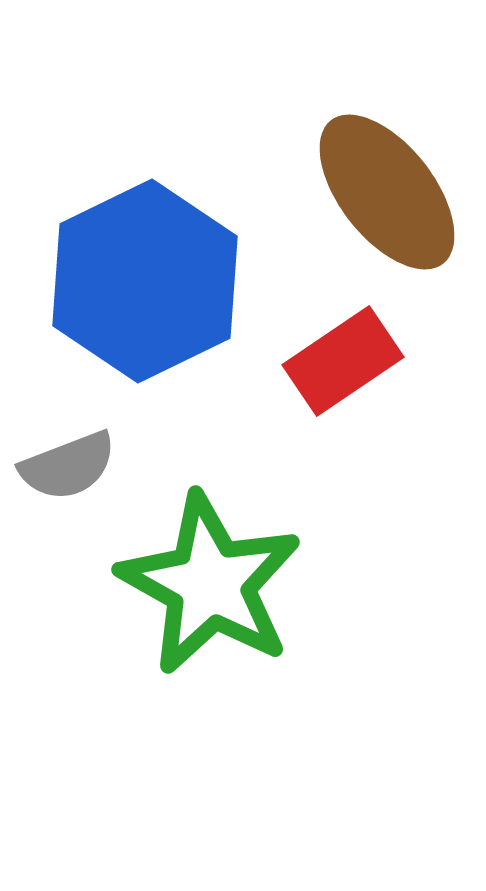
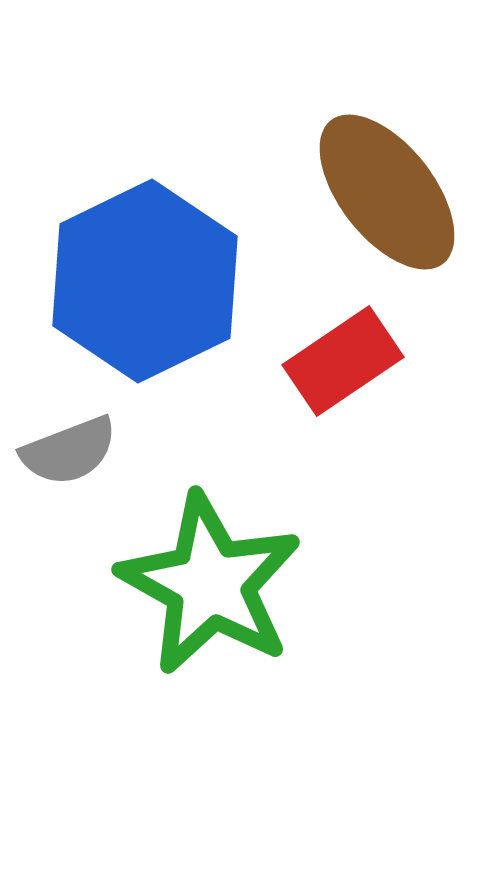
gray semicircle: moved 1 px right, 15 px up
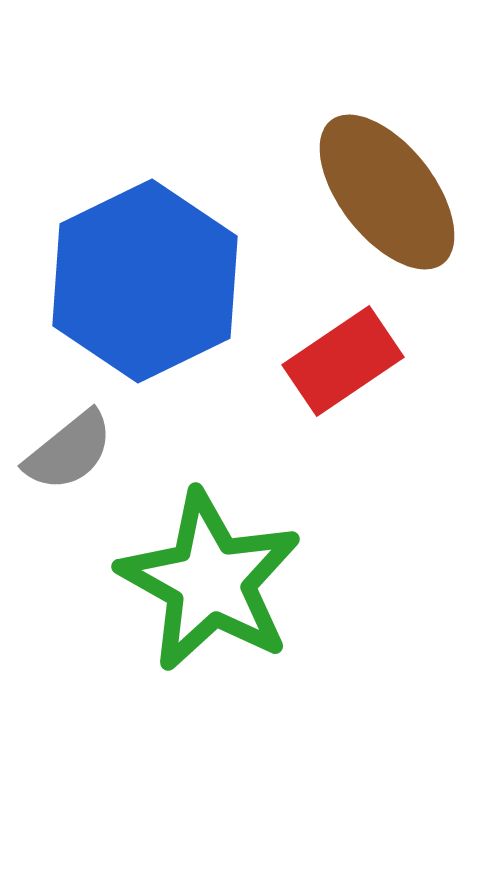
gray semicircle: rotated 18 degrees counterclockwise
green star: moved 3 px up
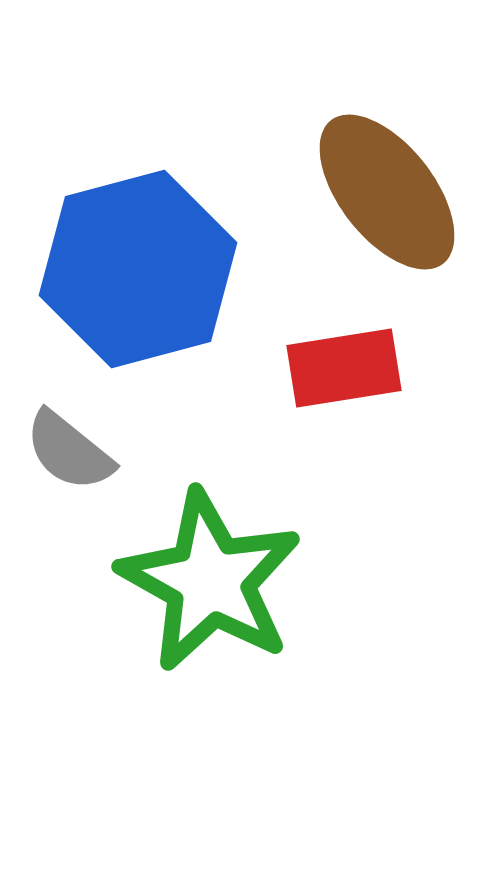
blue hexagon: moved 7 px left, 12 px up; rotated 11 degrees clockwise
red rectangle: moved 1 px right, 7 px down; rotated 25 degrees clockwise
gray semicircle: rotated 78 degrees clockwise
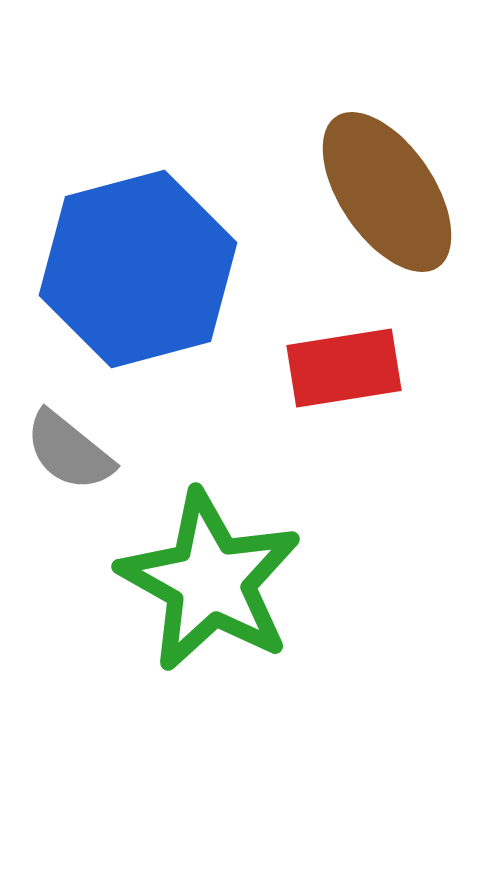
brown ellipse: rotated 4 degrees clockwise
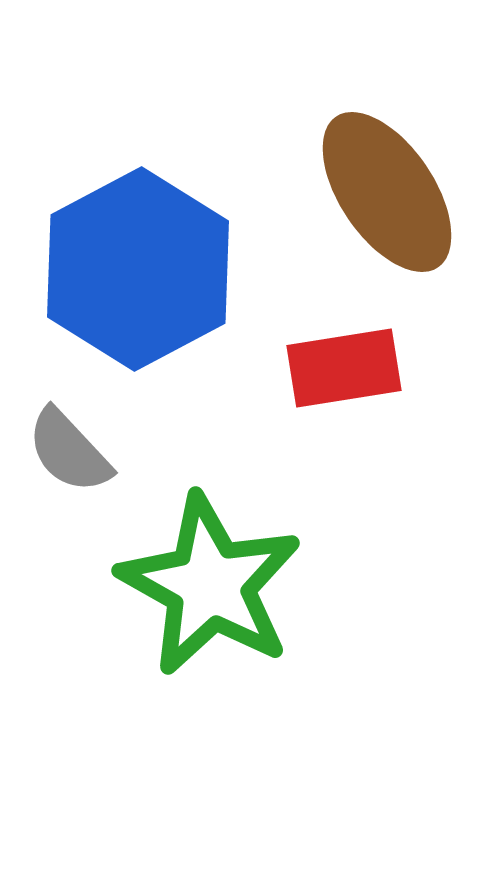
blue hexagon: rotated 13 degrees counterclockwise
gray semicircle: rotated 8 degrees clockwise
green star: moved 4 px down
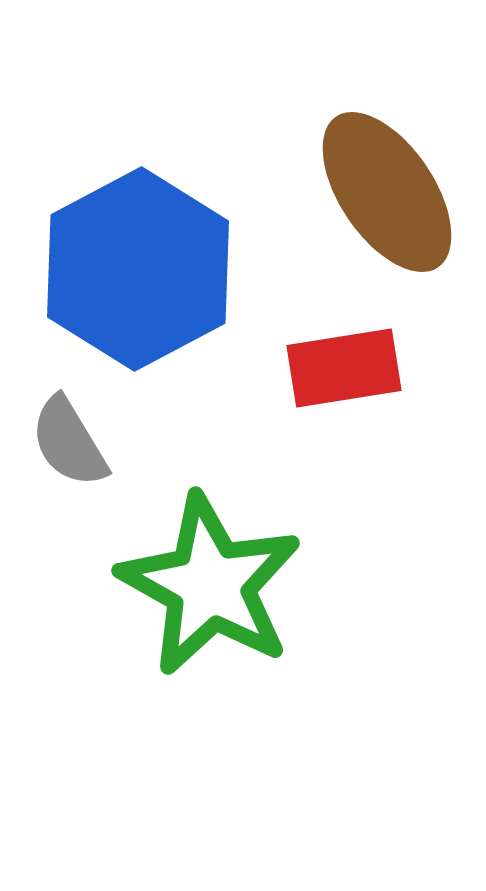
gray semicircle: moved 9 px up; rotated 12 degrees clockwise
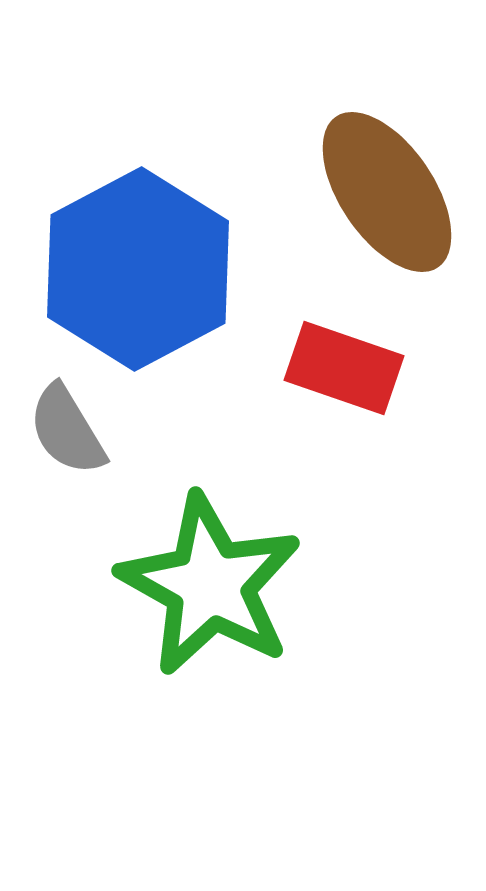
red rectangle: rotated 28 degrees clockwise
gray semicircle: moved 2 px left, 12 px up
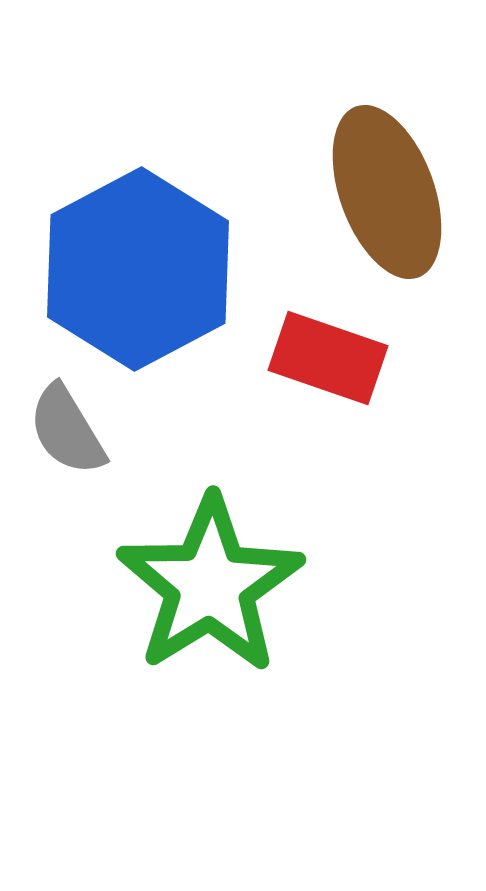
brown ellipse: rotated 14 degrees clockwise
red rectangle: moved 16 px left, 10 px up
green star: rotated 11 degrees clockwise
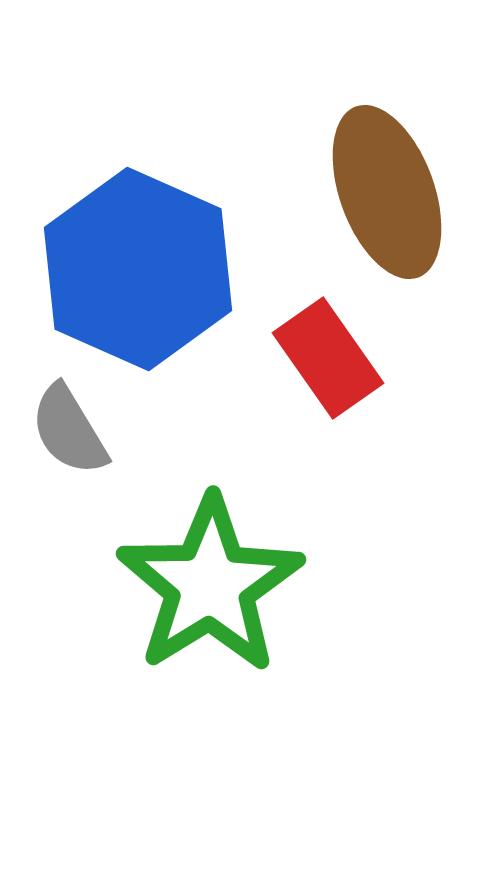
blue hexagon: rotated 8 degrees counterclockwise
red rectangle: rotated 36 degrees clockwise
gray semicircle: moved 2 px right
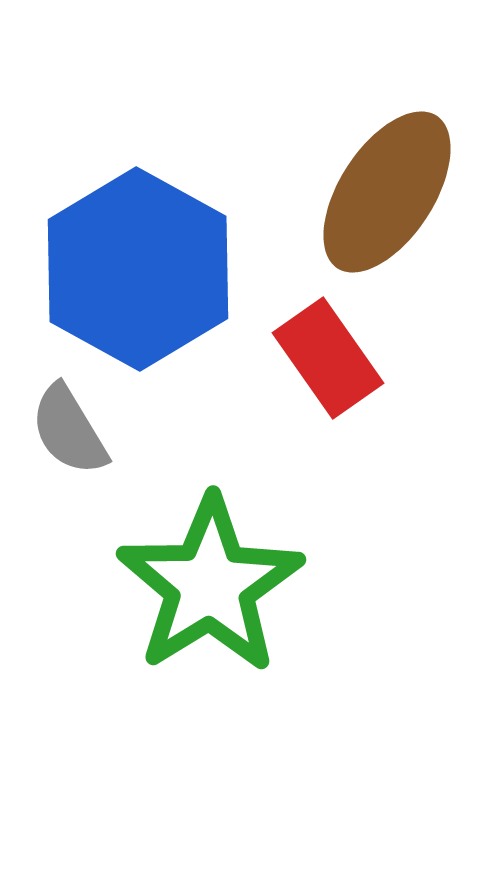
brown ellipse: rotated 53 degrees clockwise
blue hexagon: rotated 5 degrees clockwise
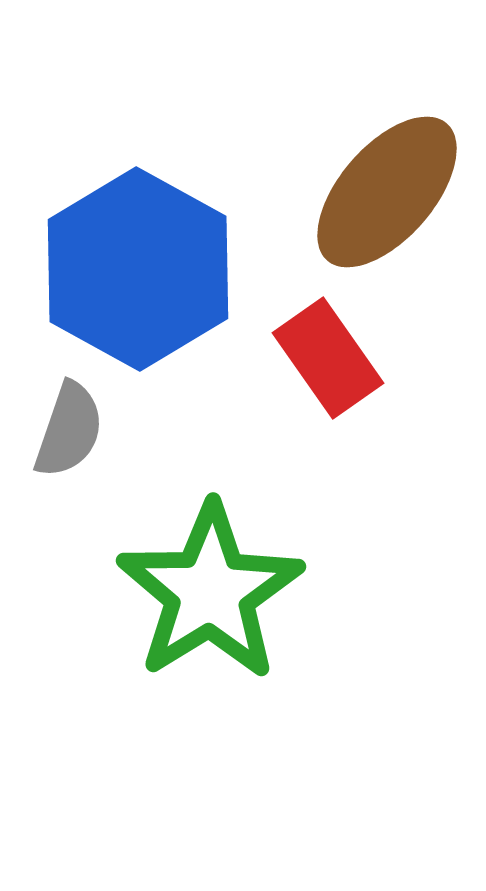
brown ellipse: rotated 8 degrees clockwise
gray semicircle: rotated 130 degrees counterclockwise
green star: moved 7 px down
